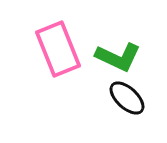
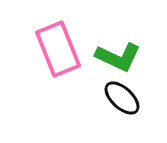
black ellipse: moved 5 px left
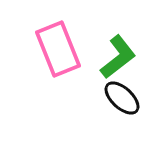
green L-shape: rotated 63 degrees counterclockwise
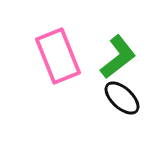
pink rectangle: moved 7 px down
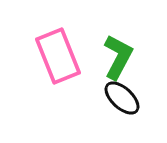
green L-shape: rotated 24 degrees counterclockwise
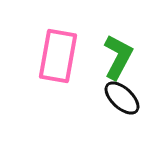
pink rectangle: rotated 32 degrees clockwise
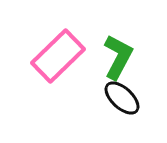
pink rectangle: rotated 36 degrees clockwise
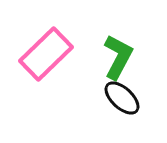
pink rectangle: moved 12 px left, 2 px up
